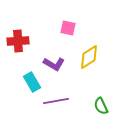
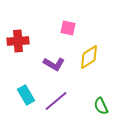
cyan rectangle: moved 6 px left, 13 px down
purple line: rotated 30 degrees counterclockwise
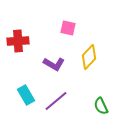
yellow diamond: rotated 15 degrees counterclockwise
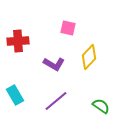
cyan rectangle: moved 11 px left
green semicircle: rotated 150 degrees clockwise
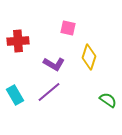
yellow diamond: rotated 25 degrees counterclockwise
purple line: moved 7 px left, 9 px up
green semicircle: moved 7 px right, 6 px up
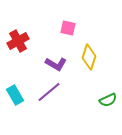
red cross: rotated 25 degrees counterclockwise
purple L-shape: moved 2 px right
green semicircle: rotated 120 degrees clockwise
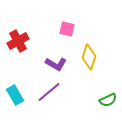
pink square: moved 1 px left, 1 px down
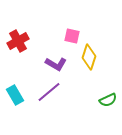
pink square: moved 5 px right, 7 px down
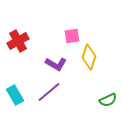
pink square: rotated 21 degrees counterclockwise
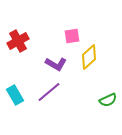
yellow diamond: rotated 30 degrees clockwise
